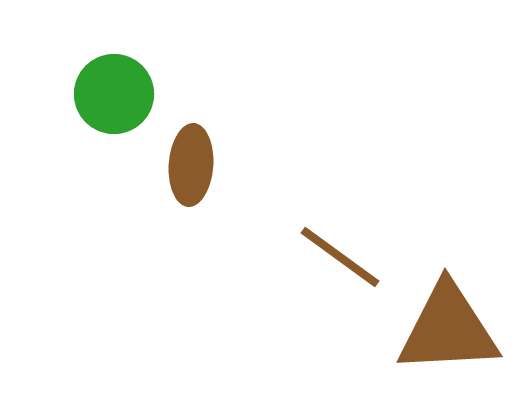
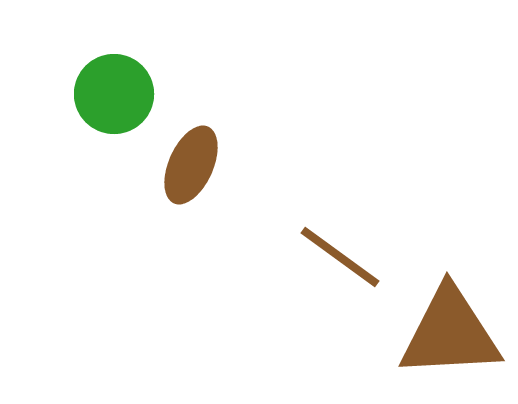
brown ellipse: rotated 20 degrees clockwise
brown triangle: moved 2 px right, 4 px down
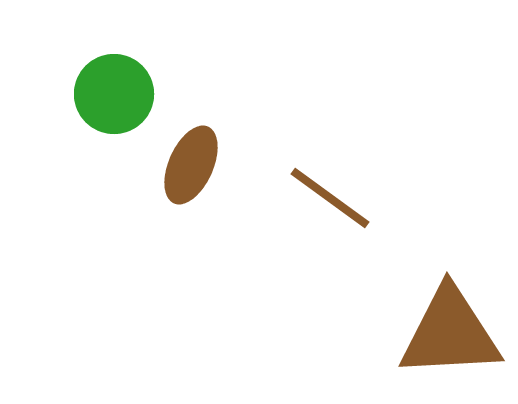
brown line: moved 10 px left, 59 px up
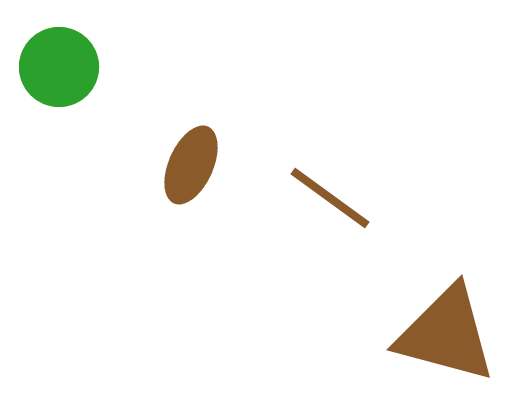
green circle: moved 55 px left, 27 px up
brown triangle: moved 4 px left, 1 px down; rotated 18 degrees clockwise
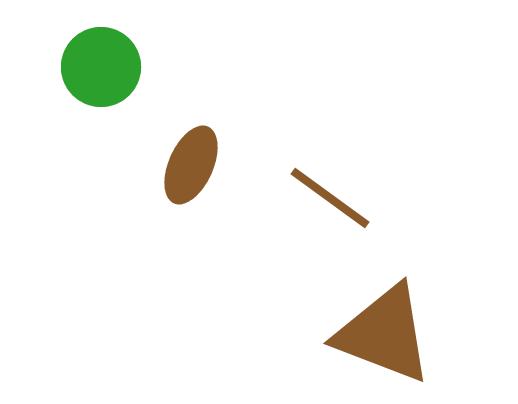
green circle: moved 42 px right
brown triangle: moved 62 px left; rotated 6 degrees clockwise
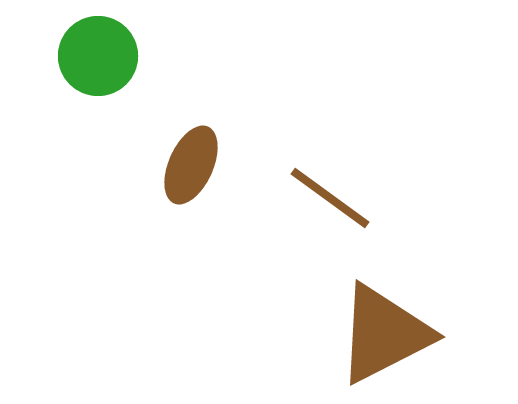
green circle: moved 3 px left, 11 px up
brown triangle: rotated 48 degrees counterclockwise
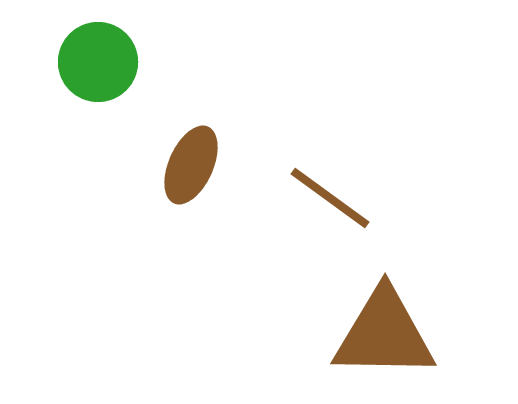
green circle: moved 6 px down
brown triangle: rotated 28 degrees clockwise
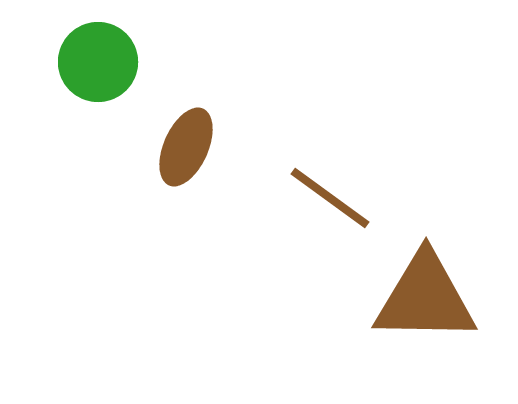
brown ellipse: moved 5 px left, 18 px up
brown triangle: moved 41 px right, 36 px up
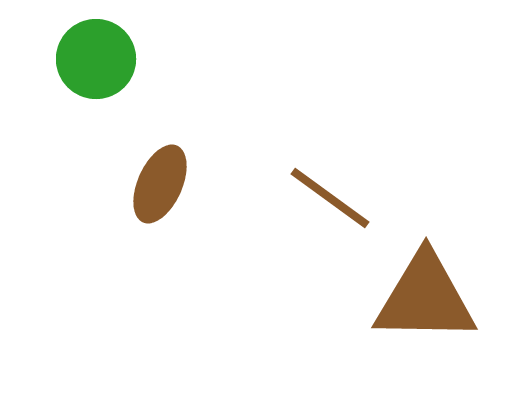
green circle: moved 2 px left, 3 px up
brown ellipse: moved 26 px left, 37 px down
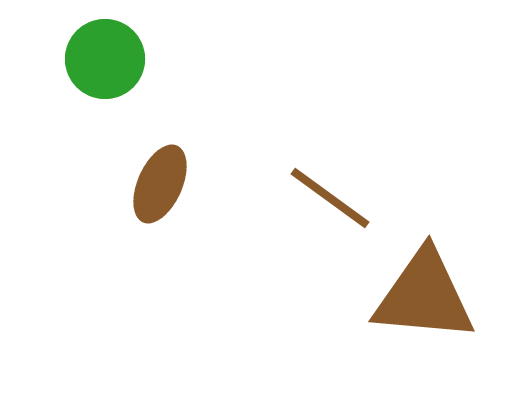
green circle: moved 9 px right
brown triangle: moved 1 px left, 2 px up; rotated 4 degrees clockwise
